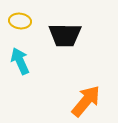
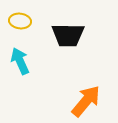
black trapezoid: moved 3 px right
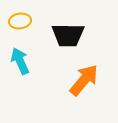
yellow ellipse: rotated 15 degrees counterclockwise
orange arrow: moved 2 px left, 21 px up
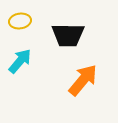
cyan arrow: rotated 64 degrees clockwise
orange arrow: moved 1 px left
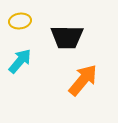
black trapezoid: moved 1 px left, 2 px down
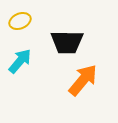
yellow ellipse: rotated 15 degrees counterclockwise
black trapezoid: moved 5 px down
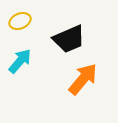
black trapezoid: moved 2 px right, 3 px up; rotated 24 degrees counterclockwise
orange arrow: moved 1 px up
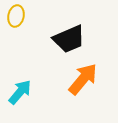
yellow ellipse: moved 4 px left, 5 px up; rotated 55 degrees counterclockwise
cyan arrow: moved 31 px down
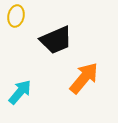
black trapezoid: moved 13 px left, 1 px down
orange arrow: moved 1 px right, 1 px up
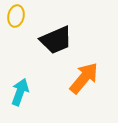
cyan arrow: rotated 20 degrees counterclockwise
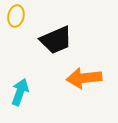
orange arrow: rotated 136 degrees counterclockwise
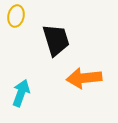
black trapezoid: rotated 84 degrees counterclockwise
cyan arrow: moved 1 px right, 1 px down
